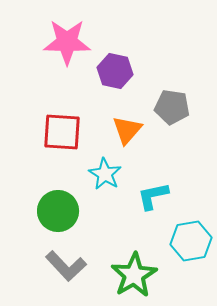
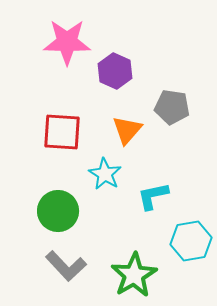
purple hexagon: rotated 12 degrees clockwise
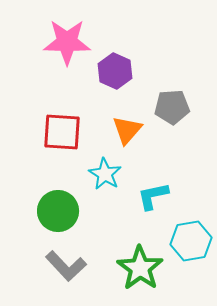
gray pentagon: rotated 12 degrees counterclockwise
green star: moved 6 px right, 7 px up; rotated 6 degrees counterclockwise
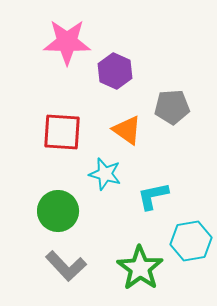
orange triangle: rotated 36 degrees counterclockwise
cyan star: rotated 16 degrees counterclockwise
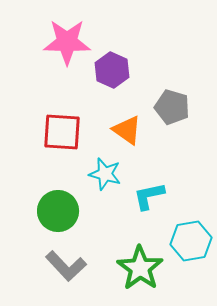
purple hexagon: moved 3 px left, 1 px up
gray pentagon: rotated 20 degrees clockwise
cyan L-shape: moved 4 px left
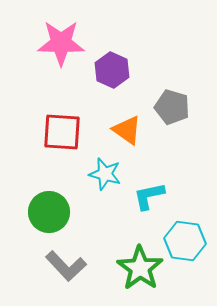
pink star: moved 6 px left, 1 px down
green circle: moved 9 px left, 1 px down
cyan hexagon: moved 6 px left; rotated 18 degrees clockwise
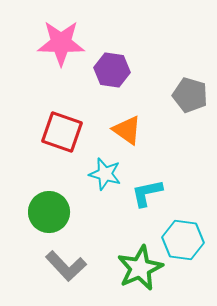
purple hexagon: rotated 16 degrees counterclockwise
gray pentagon: moved 18 px right, 12 px up
red square: rotated 15 degrees clockwise
cyan L-shape: moved 2 px left, 3 px up
cyan hexagon: moved 2 px left, 1 px up
green star: rotated 12 degrees clockwise
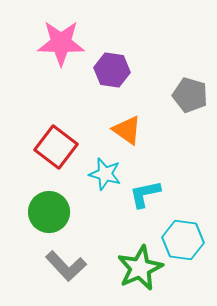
red square: moved 6 px left, 15 px down; rotated 18 degrees clockwise
cyan L-shape: moved 2 px left, 1 px down
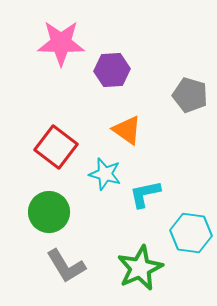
purple hexagon: rotated 12 degrees counterclockwise
cyan hexagon: moved 8 px right, 7 px up
gray L-shape: rotated 12 degrees clockwise
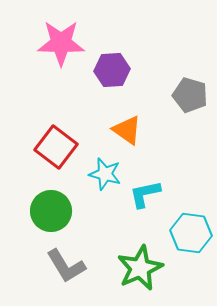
green circle: moved 2 px right, 1 px up
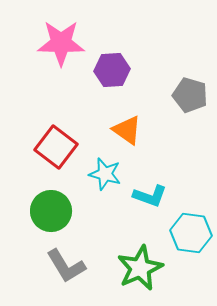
cyan L-shape: moved 5 px right, 2 px down; rotated 148 degrees counterclockwise
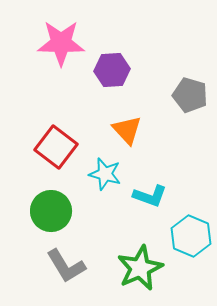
orange triangle: rotated 12 degrees clockwise
cyan hexagon: moved 3 px down; rotated 15 degrees clockwise
